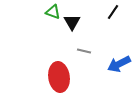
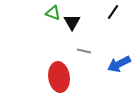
green triangle: moved 1 px down
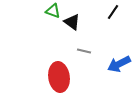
green triangle: moved 2 px up
black triangle: rotated 24 degrees counterclockwise
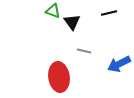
black line: moved 4 px left, 1 px down; rotated 42 degrees clockwise
black triangle: rotated 18 degrees clockwise
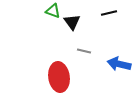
blue arrow: rotated 40 degrees clockwise
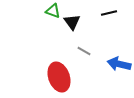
gray line: rotated 16 degrees clockwise
red ellipse: rotated 12 degrees counterclockwise
